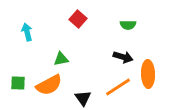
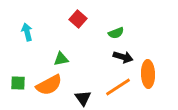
green semicircle: moved 12 px left, 8 px down; rotated 21 degrees counterclockwise
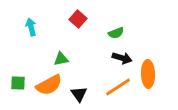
cyan arrow: moved 4 px right, 5 px up
black arrow: moved 1 px left, 1 px down
black triangle: moved 4 px left, 4 px up
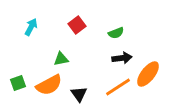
red square: moved 1 px left, 6 px down; rotated 12 degrees clockwise
cyan arrow: rotated 42 degrees clockwise
black arrow: rotated 24 degrees counterclockwise
orange ellipse: rotated 40 degrees clockwise
green square: rotated 21 degrees counterclockwise
